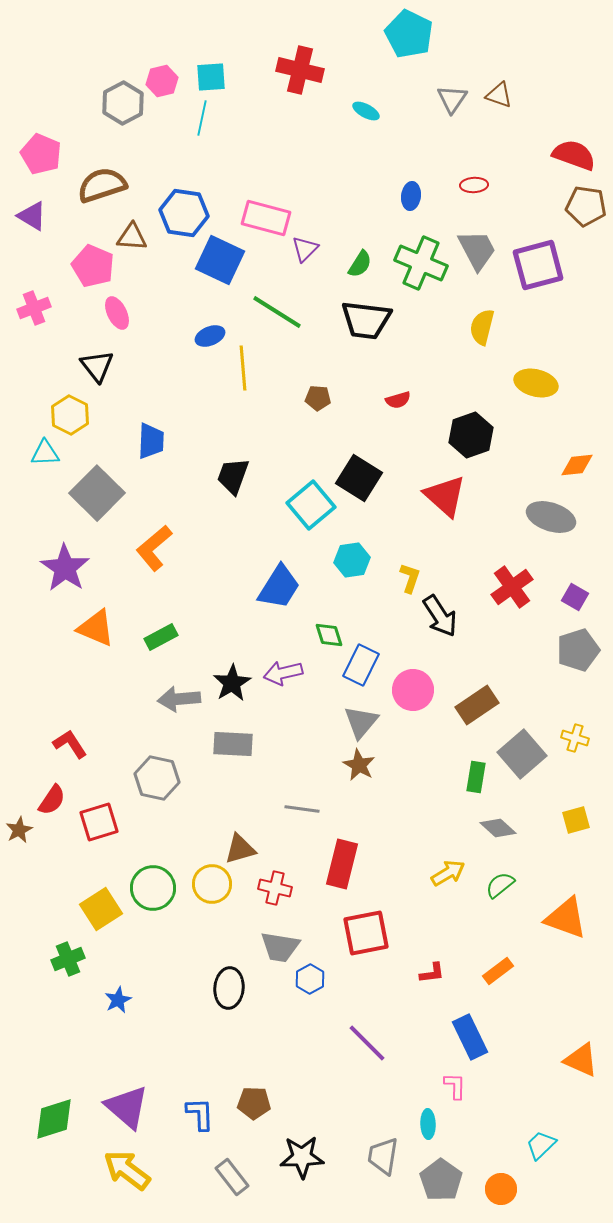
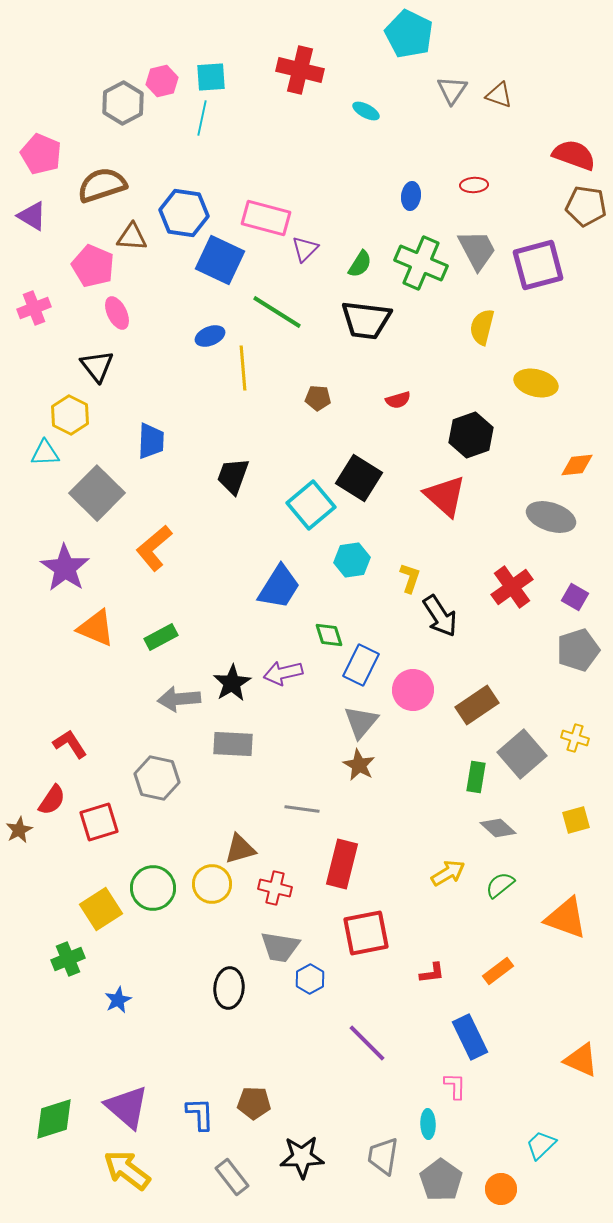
gray triangle at (452, 99): moved 9 px up
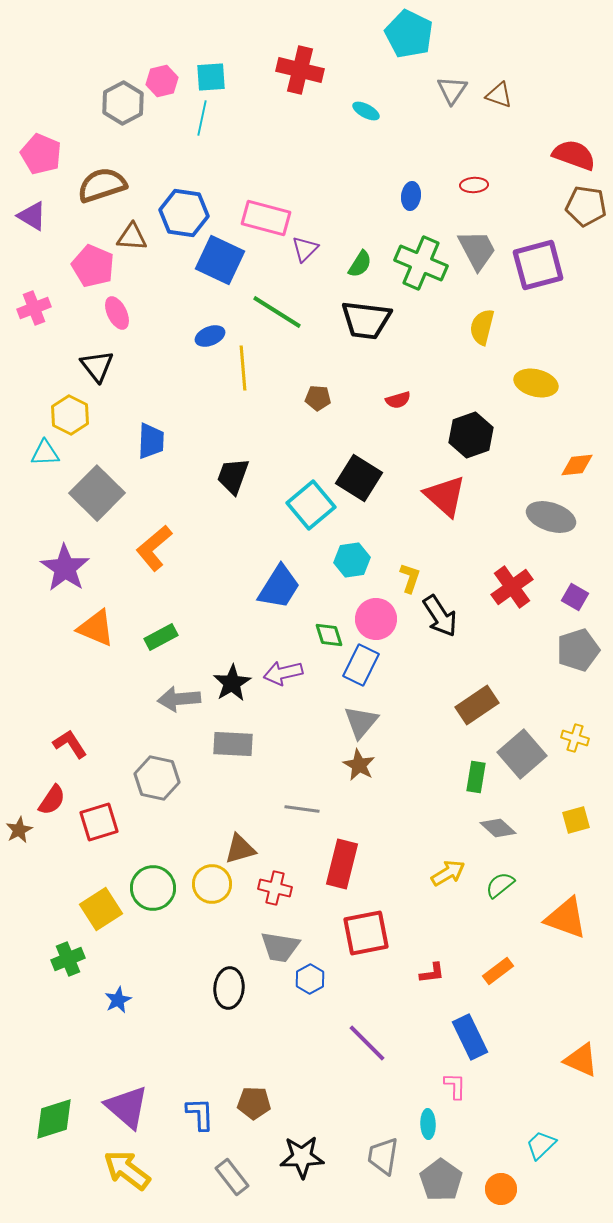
pink circle at (413, 690): moved 37 px left, 71 px up
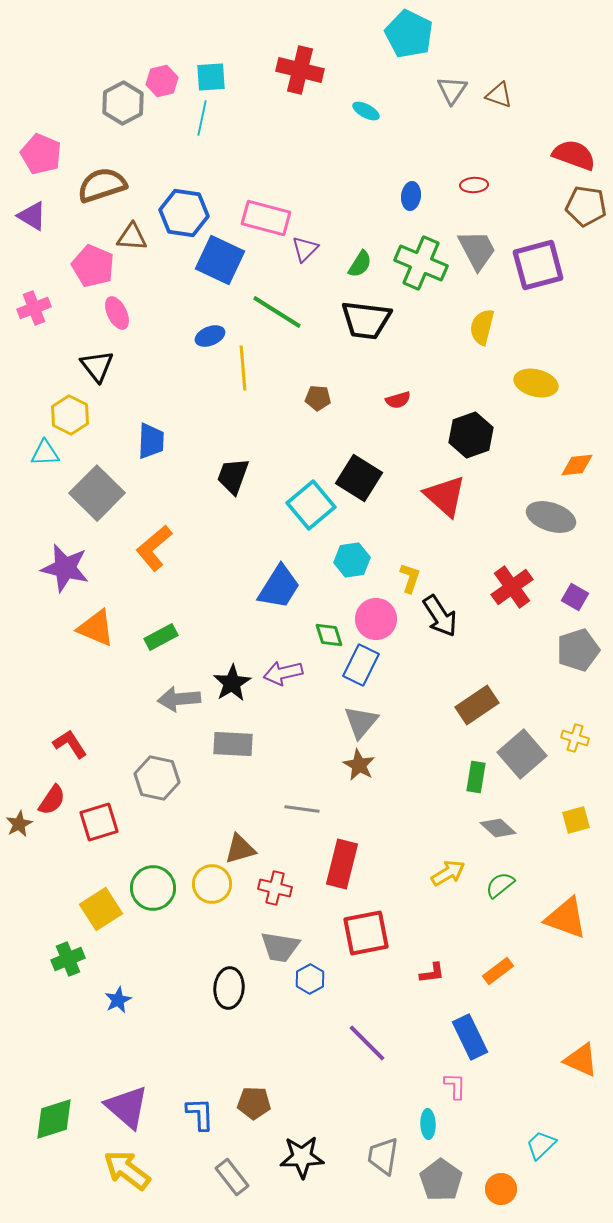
purple star at (65, 568): rotated 21 degrees counterclockwise
brown star at (19, 830): moved 6 px up
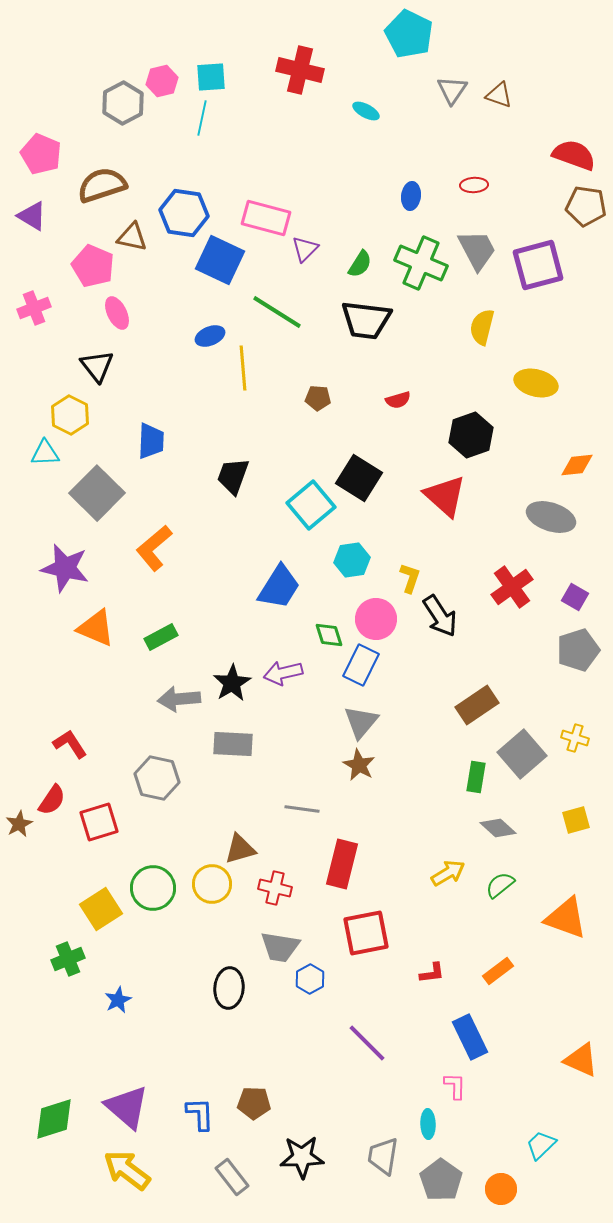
brown triangle at (132, 237): rotated 8 degrees clockwise
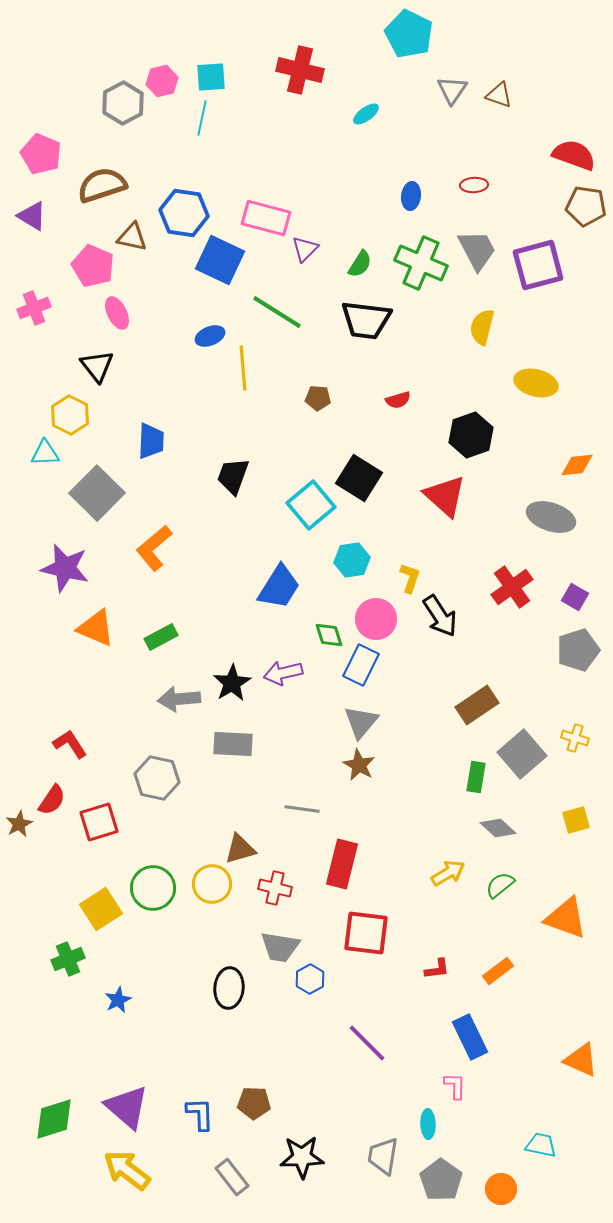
cyan ellipse at (366, 111): moved 3 px down; rotated 64 degrees counterclockwise
red square at (366, 933): rotated 18 degrees clockwise
red L-shape at (432, 973): moved 5 px right, 4 px up
cyan trapezoid at (541, 1145): rotated 56 degrees clockwise
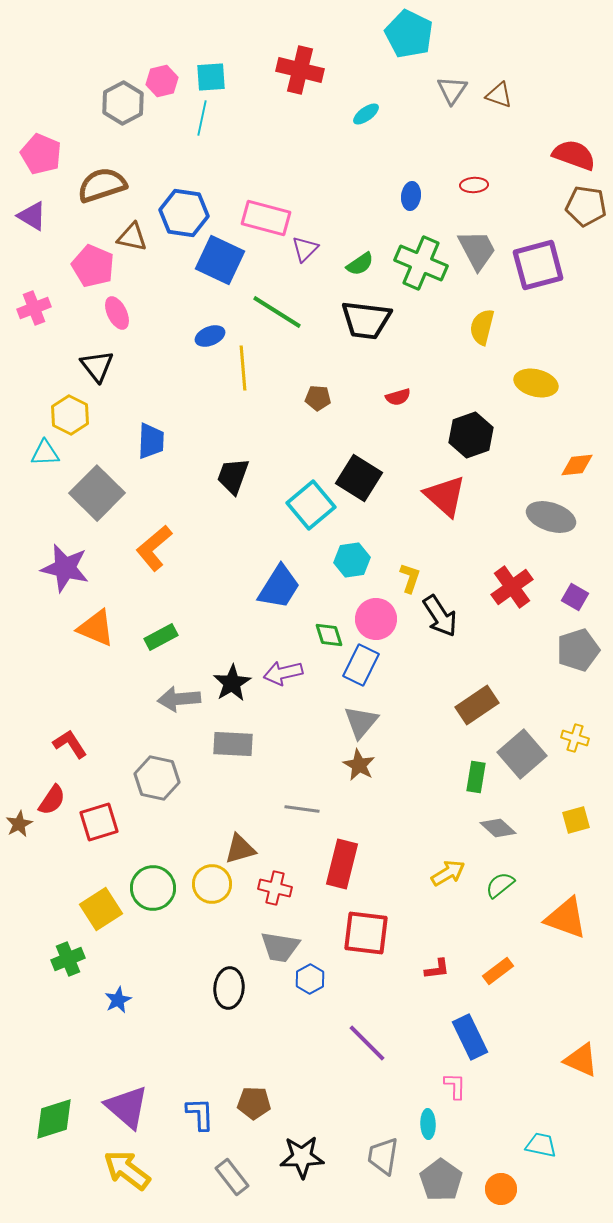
green semicircle at (360, 264): rotated 24 degrees clockwise
red semicircle at (398, 400): moved 3 px up
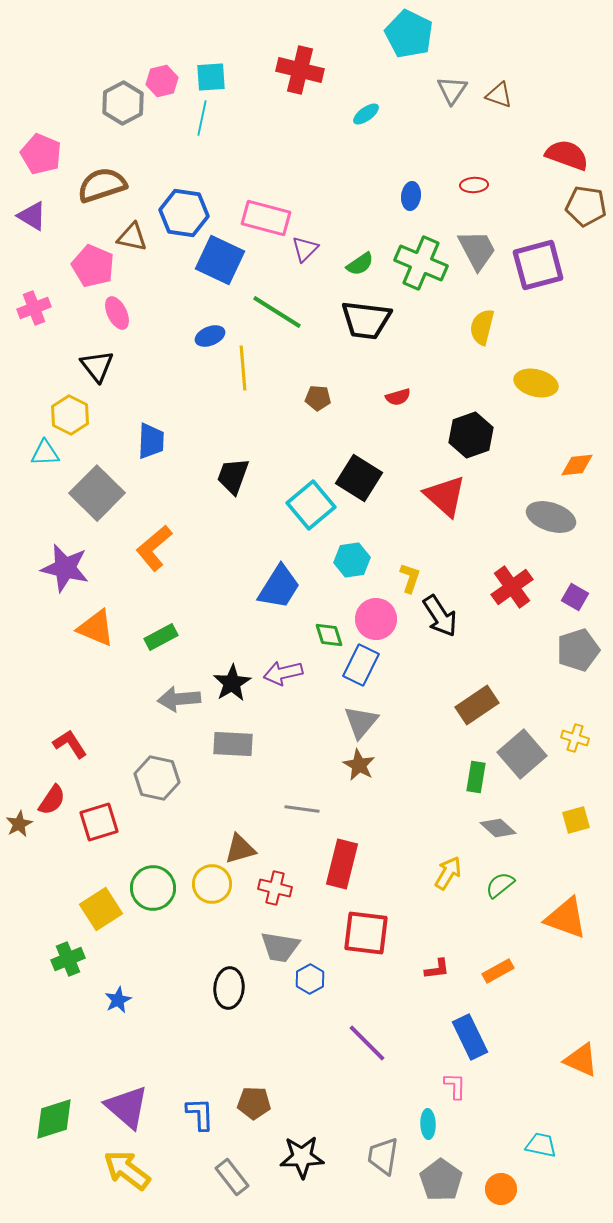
red semicircle at (574, 155): moved 7 px left
yellow arrow at (448, 873): rotated 28 degrees counterclockwise
orange rectangle at (498, 971): rotated 8 degrees clockwise
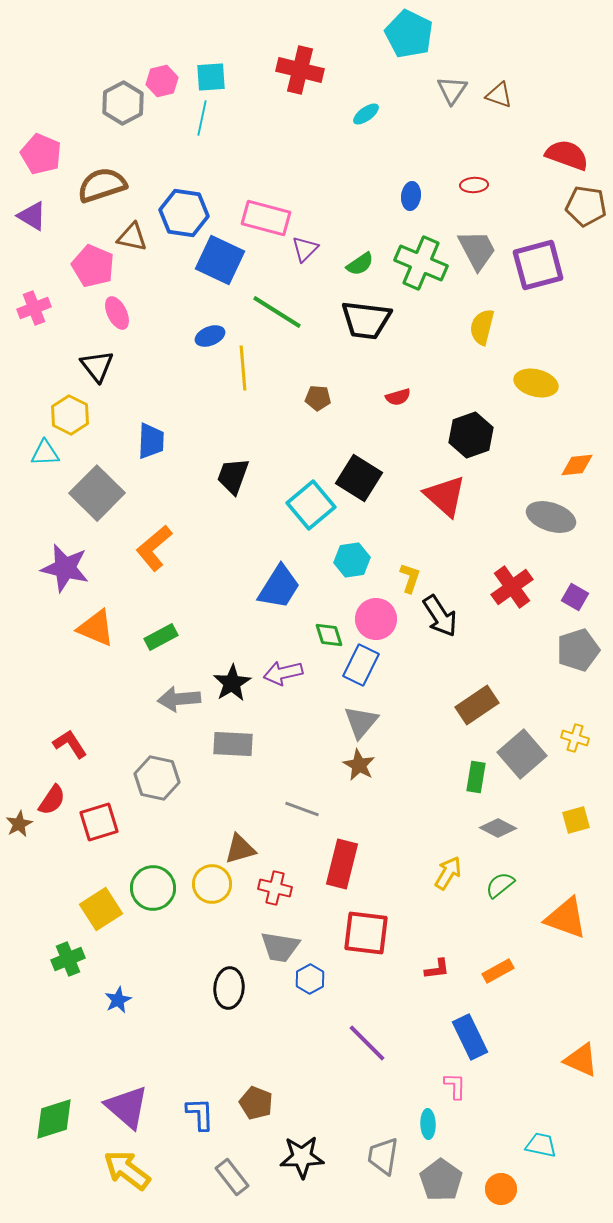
gray line at (302, 809): rotated 12 degrees clockwise
gray diamond at (498, 828): rotated 15 degrees counterclockwise
brown pentagon at (254, 1103): moved 2 px right; rotated 20 degrees clockwise
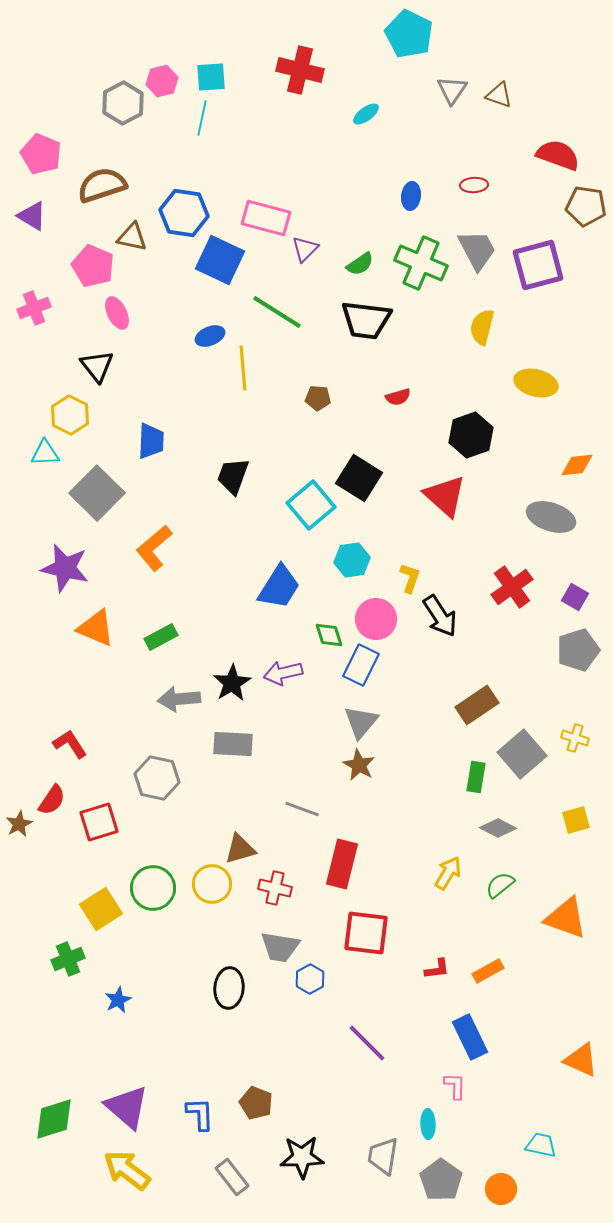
red semicircle at (567, 155): moved 9 px left
orange rectangle at (498, 971): moved 10 px left
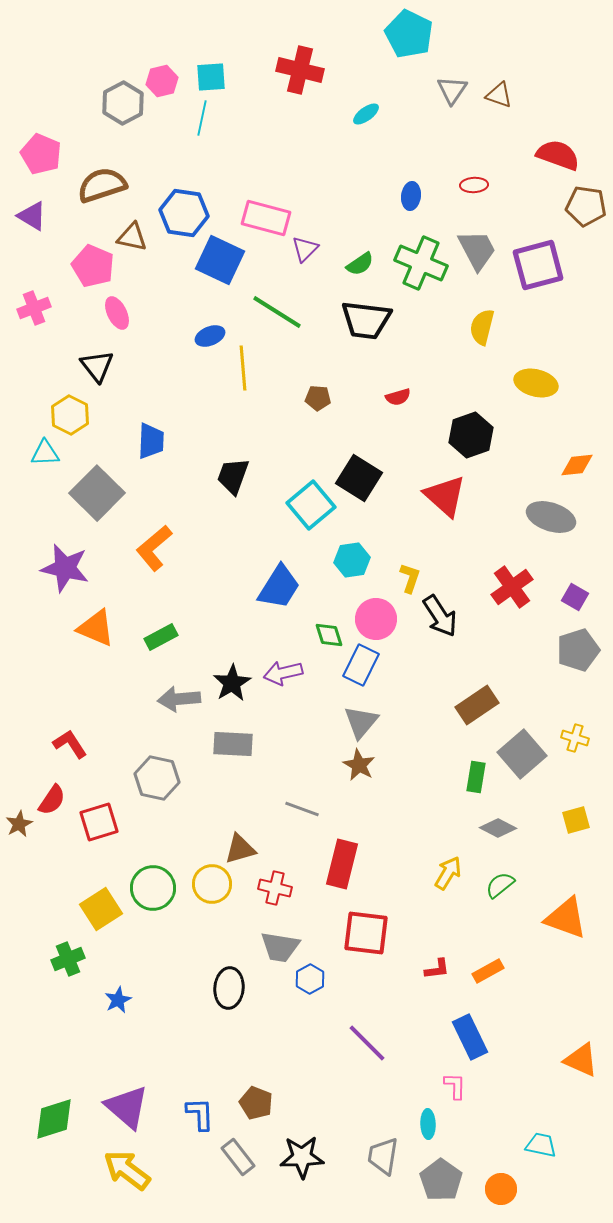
gray rectangle at (232, 1177): moved 6 px right, 20 px up
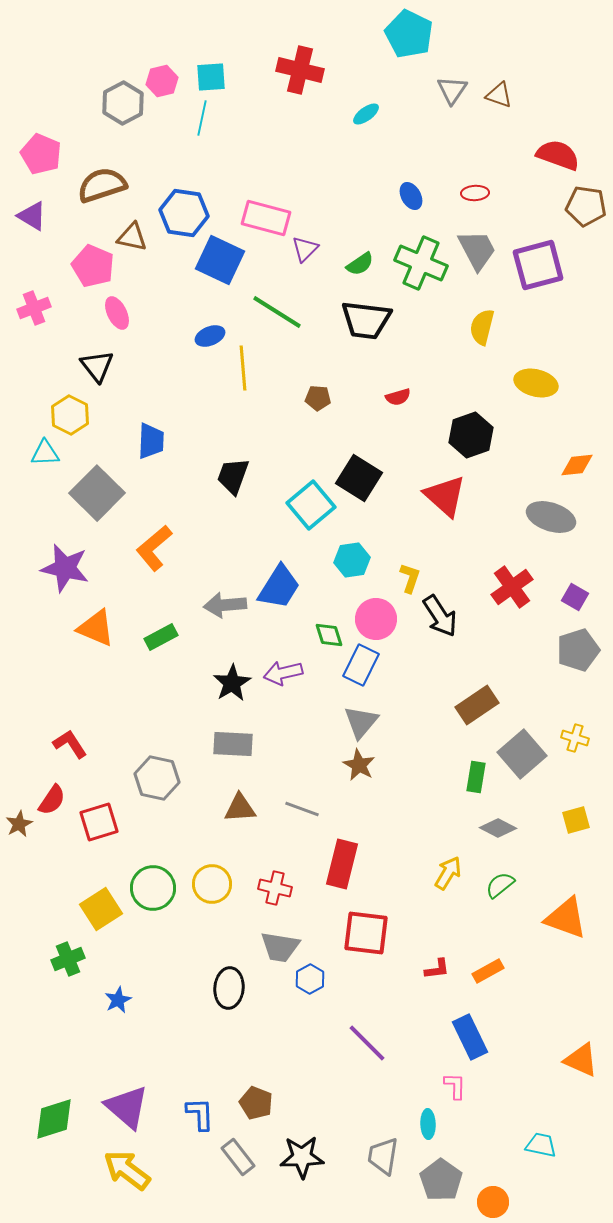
red ellipse at (474, 185): moved 1 px right, 8 px down
blue ellipse at (411, 196): rotated 36 degrees counterclockwise
gray arrow at (179, 699): moved 46 px right, 94 px up
brown triangle at (240, 849): moved 41 px up; rotated 12 degrees clockwise
orange circle at (501, 1189): moved 8 px left, 13 px down
